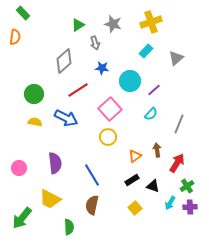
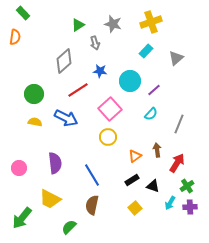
blue star: moved 2 px left, 3 px down
green semicircle: rotated 133 degrees counterclockwise
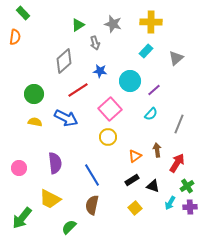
yellow cross: rotated 20 degrees clockwise
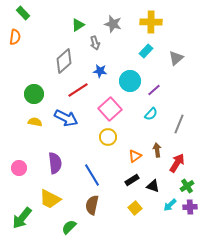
cyan arrow: moved 2 px down; rotated 16 degrees clockwise
